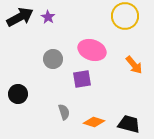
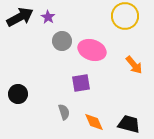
gray circle: moved 9 px right, 18 px up
purple square: moved 1 px left, 4 px down
orange diamond: rotated 50 degrees clockwise
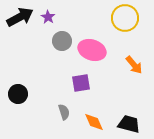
yellow circle: moved 2 px down
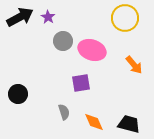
gray circle: moved 1 px right
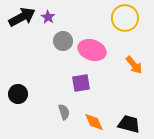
black arrow: moved 2 px right
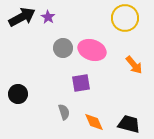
gray circle: moved 7 px down
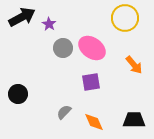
purple star: moved 1 px right, 7 px down
pink ellipse: moved 2 px up; rotated 16 degrees clockwise
purple square: moved 10 px right, 1 px up
gray semicircle: rotated 119 degrees counterclockwise
black trapezoid: moved 5 px right, 4 px up; rotated 15 degrees counterclockwise
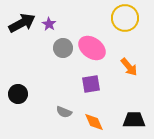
black arrow: moved 6 px down
orange arrow: moved 5 px left, 2 px down
purple square: moved 2 px down
gray semicircle: rotated 112 degrees counterclockwise
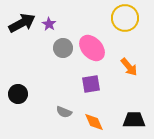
pink ellipse: rotated 12 degrees clockwise
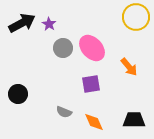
yellow circle: moved 11 px right, 1 px up
